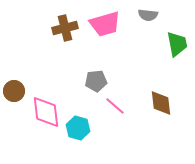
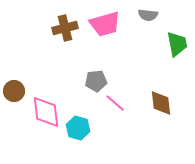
pink line: moved 3 px up
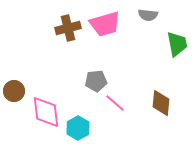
brown cross: moved 3 px right
brown diamond: rotated 12 degrees clockwise
cyan hexagon: rotated 15 degrees clockwise
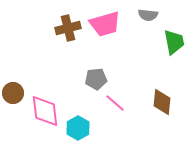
green trapezoid: moved 3 px left, 2 px up
gray pentagon: moved 2 px up
brown circle: moved 1 px left, 2 px down
brown diamond: moved 1 px right, 1 px up
pink diamond: moved 1 px left, 1 px up
